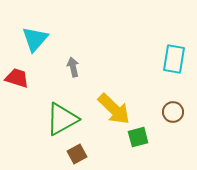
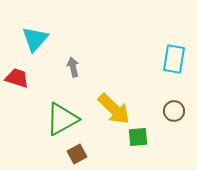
brown circle: moved 1 px right, 1 px up
green square: rotated 10 degrees clockwise
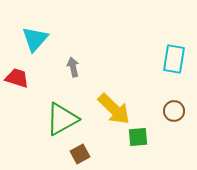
brown square: moved 3 px right
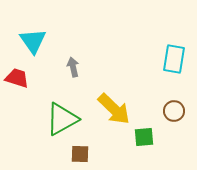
cyan triangle: moved 2 px left, 2 px down; rotated 16 degrees counterclockwise
green square: moved 6 px right
brown square: rotated 30 degrees clockwise
